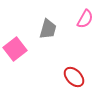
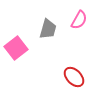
pink semicircle: moved 6 px left, 1 px down
pink square: moved 1 px right, 1 px up
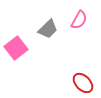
gray trapezoid: rotated 30 degrees clockwise
red ellipse: moved 9 px right, 6 px down
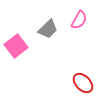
pink square: moved 2 px up
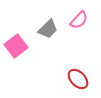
pink semicircle: rotated 12 degrees clockwise
red ellipse: moved 5 px left, 4 px up
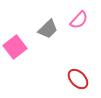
pink square: moved 1 px left, 1 px down
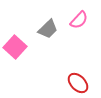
pink square: rotated 10 degrees counterclockwise
red ellipse: moved 4 px down
